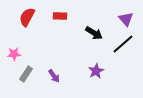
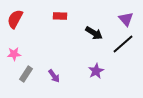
red semicircle: moved 12 px left, 2 px down
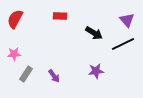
purple triangle: moved 1 px right, 1 px down
black line: rotated 15 degrees clockwise
purple star: rotated 21 degrees clockwise
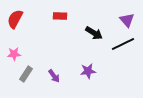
purple star: moved 8 px left
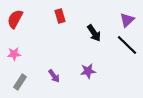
red rectangle: rotated 72 degrees clockwise
purple triangle: rotated 28 degrees clockwise
black arrow: rotated 24 degrees clockwise
black line: moved 4 px right, 1 px down; rotated 70 degrees clockwise
gray rectangle: moved 6 px left, 8 px down
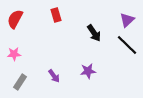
red rectangle: moved 4 px left, 1 px up
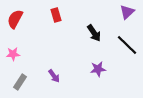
purple triangle: moved 8 px up
pink star: moved 1 px left
purple star: moved 10 px right, 2 px up
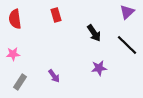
red semicircle: rotated 36 degrees counterclockwise
purple star: moved 1 px right, 1 px up
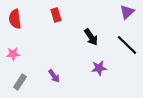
black arrow: moved 3 px left, 4 px down
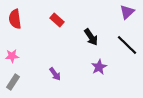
red rectangle: moved 1 px right, 5 px down; rotated 32 degrees counterclockwise
pink star: moved 1 px left, 2 px down
purple star: moved 1 px up; rotated 21 degrees counterclockwise
purple arrow: moved 1 px right, 2 px up
gray rectangle: moved 7 px left
